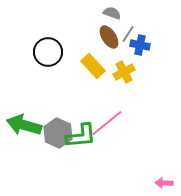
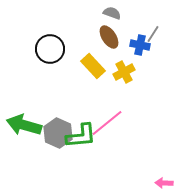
gray line: moved 25 px right
black circle: moved 2 px right, 3 px up
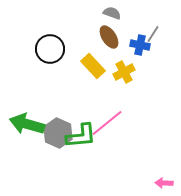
green arrow: moved 3 px right, 1 px up
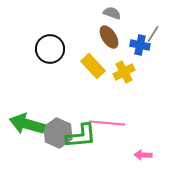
pink line: rotated 44 degrees clockwise
pink arrow: moved 21 px left, 28 px up
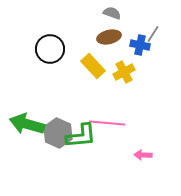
brown ellipse: rotated 70 degrees counterclockwise
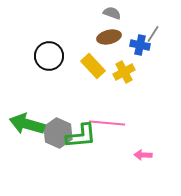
black circle: moved 1 px left, 7 px down
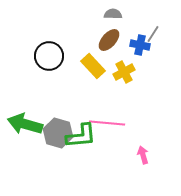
gray semicircle: moved 1 px right, 1 px down; rotated 18 degrees counterclockwise
brown ellipse: moved 3 px down; rotated 35 degrees counterclockwise
green arrow: moved 2 px left
gray hexagon: rotated 8 degrees counterclockwise
pink arrow: rotated 72 degrees clockwise
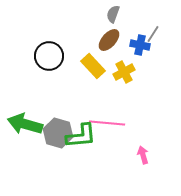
gray semicircle: rotated 72 degrees counterclockwise
